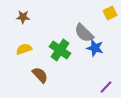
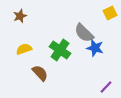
brown star: moved 3 px left, 1 px up; rotated 24 degrees counterclockwise
brown semicircle: moved 2 px up
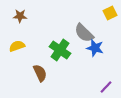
brown star: rotated 24 degrees clockwise
yellow semicircle: moved 7 px left, 3 px up
brown semicircle: rotated 18 degrees clockwise
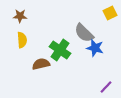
yellow semicircle: moved 5 px right, 6 px up; rotated 105 degrees clockwise
brown semicircle: moved 1 px right, 9 px up; rotated 78 degrees counterclockwise
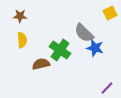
purple line: moved 1 px right, 1 px down
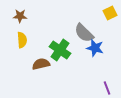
purple line: rotated 64 degrees counterclockwise
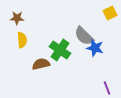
brown star: moved 3 px left, 2 px down
gray semicircle: moved 3 px down
